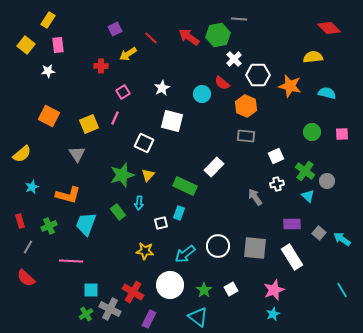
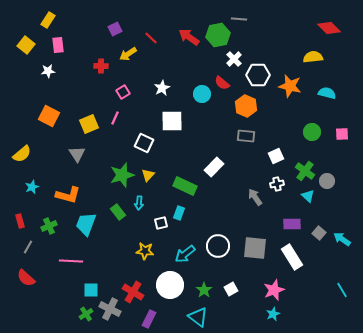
white square at (172, 121): rotated 15 degrees counterclockwise
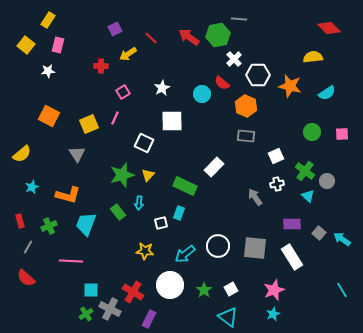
pink rectangle at (58, 45): rotated 21 degrees clockwise
cyan semicircle at (327, 93): rotated 132 degrees clockwise
cyan triangle at (198, 317): moved 30 px right
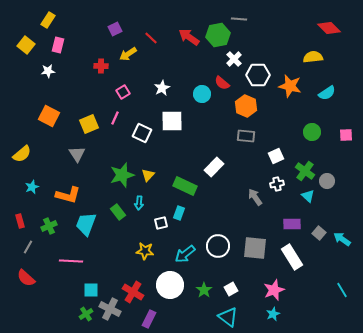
pink square at (342, 134): moved 4 px right, 1 px down
white square at (144, 143): moved 2 px left, 10 px up
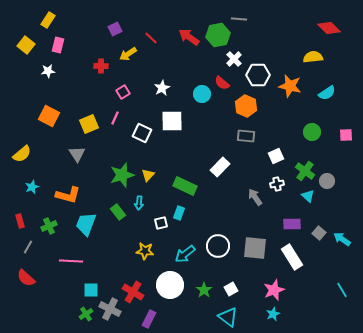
white rectangle at (214, 167): moved 6 px right
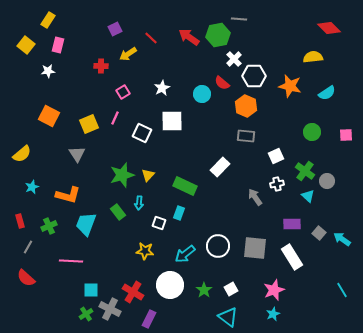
white hexagon at (258, 75): moved 4 px left, 1 px down
white square at (161, 223): moved 2 px left; rotated 32 degrees clockwise
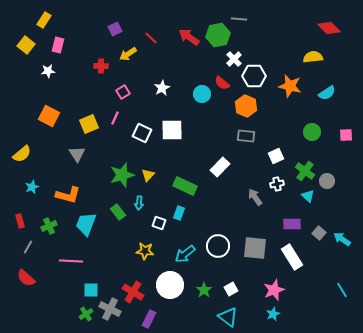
yellow rectangle at (48, 20): moved 4 px left
white square at (172, 121): moved 9 px down
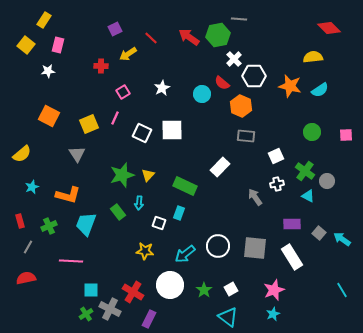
cyan semicircle at (327, 93): moved 7 px left, 3 px up
orange hexagon at (246, 106): moved 5 px left
cyan triangle at (308, 196): rotated 16 degrees counterclockwise
red semicircle at (26, 278): rotated 126 degrees clockwise
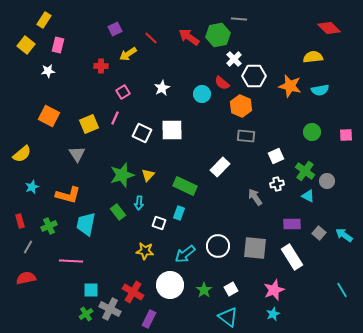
cyan semicircle at (320, 90): rotated 24 degrees clockwise
cyan trapezoid at (86, 224): rotated 10 degrees counterclockwise
cyan arrow at (342, 239): moved 2 px right, 4 px up
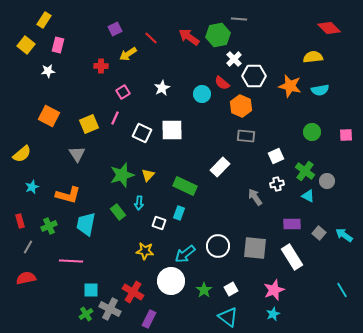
white circle at (170, 285): moved 1 px right, 4 px up
